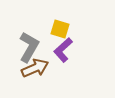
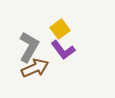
yellow square: rotated 36 degrees clockwise
purple L-shape: rotated 85 degrees counterclockwise
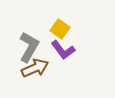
yellow square: rotated 18 degrees counterclockwise
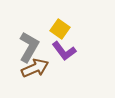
purple L-shape: moved 1 px right, 1 px down
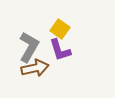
purple L-shape: moved 4 px left, 1 px up; rotated 20 degrees clockwise
brown arrow: rotated 12 degrees clockwise
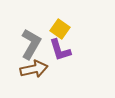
gray L-shape: moved 2 px right, 3 px up
brown arrow: moved 1 px left, 1 px down
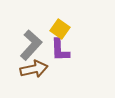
gray L-shape: moved 1 px down; rotated 12 degrees clockwise
purple L-shape: rotated 15 degrees clockwise
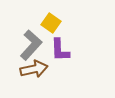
yellow square: moved 9 px left, 6 px up
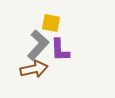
yellow square: rotated 24 degrees counterclockwise
gray L-shape: moved 7 px right
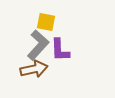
yellow square: moved 5 px left, 1 px up
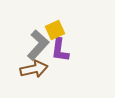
yellow square: moved 9 px right, 8 px down; rotated 36 degrees counterclockwise
purple L-shape: rotated 10 degrees clockwise
